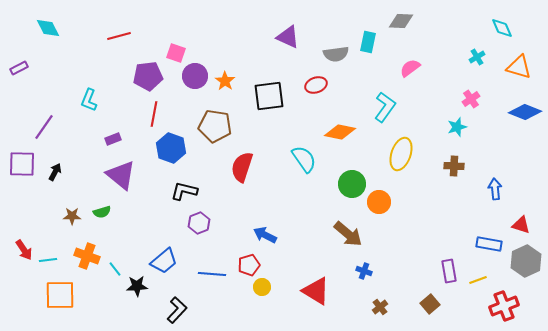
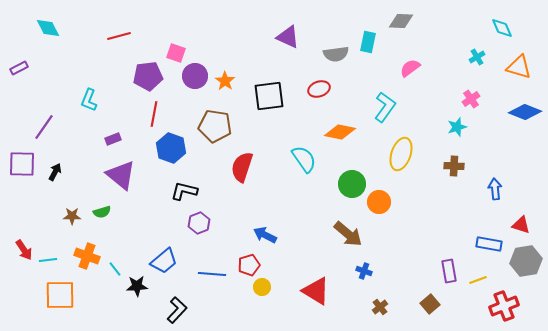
red ellipse at (316, 85): moved 3 px right, 4 px down
gray hexagon at (526, 261): rotated 16 degrees clockwise
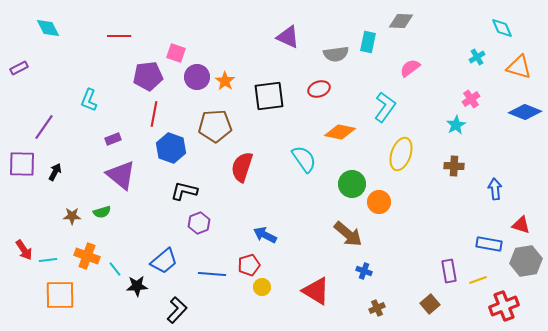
red line at (119, 36): rotated 15 degrees clockwise
purple circle at (195, 76): moved 2 px right, 1 px down
brown pentagon at (215, 126): rotated 12 degrees counterclockwise
cyan star at (457, 127): moved 1 px left, 2 px up; rotated 12 degrees counterclockwise
brown cross at (380, 307): moved 3 px left, 1 px down; rotated 14 degrees clockwise
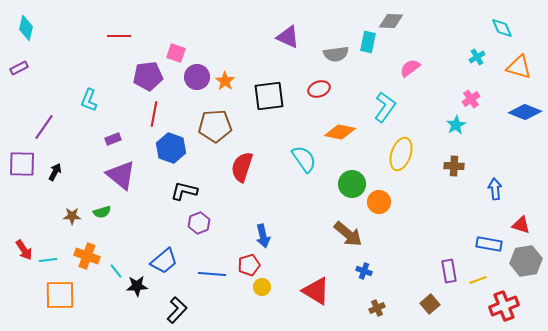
gray diamond at (401, 21): moved 10 px left
cyan diamond at (48, 28): moved 22 px left; rotated 40 degrees clockwise
blue arrow at (265, 235): moved 2 px left, 1 px down; rotated 130 degrees counterclockwise
cyan line at (115, 269): moved 1 px right, 2 px down
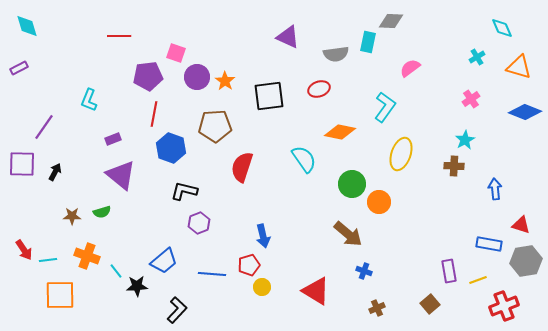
cyan diamond at (26, 28): moved 1 px right, 2 px up; rotated 30 degrees counterclockwise
cyan star at (456, 125): moved 9 px right, 15 px down
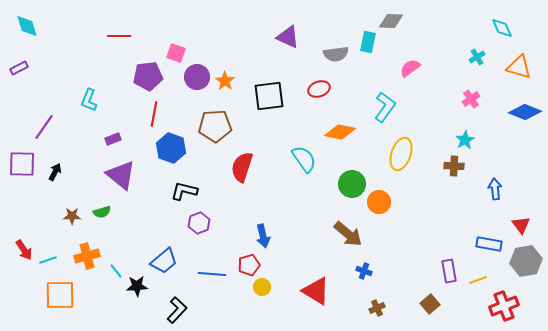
red triangle at (521, 225): rotated 36 degrees clockwise
orange cross at (87, 256): rotated 35 degrees counterclockwise
cyan line at (48, 260): rotated 12 degrees counterclockwise
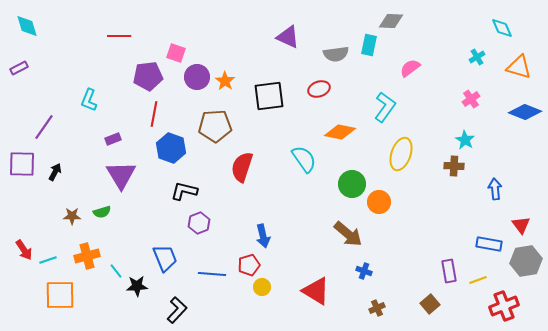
cyan rectangle at (368, 42): moved 1 px right, 3 px down
cyan star at (465, 140): rotated 12 degrees counterclockwise
purple triangle at (121, 175): rotated 20 degrees clockwise
blue trapezoid at (164, 261): moved 1 px right, 3 px up; rotated 72 degrees counterclockwise
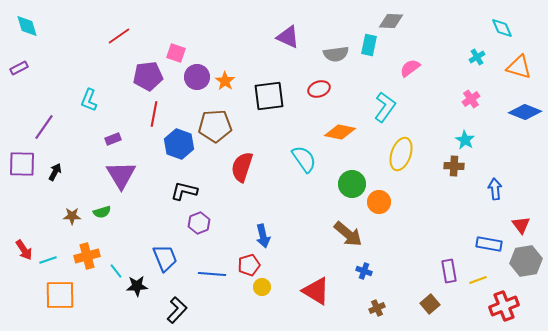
red line at (119, 36): rotated 35 degrees counterclockwise
blue hexagon at (171, 148): moved 8 px right, 4 px up
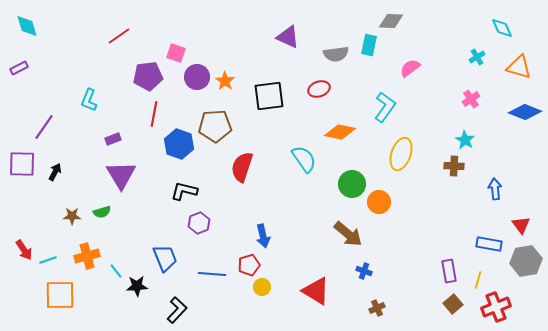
yellow line at (478, 280): rotated 54 degrees counterclockwise
brown square at (430, 304): moved 23 px right
red cross at (504, 306): moved 8 px left, 1 px down
